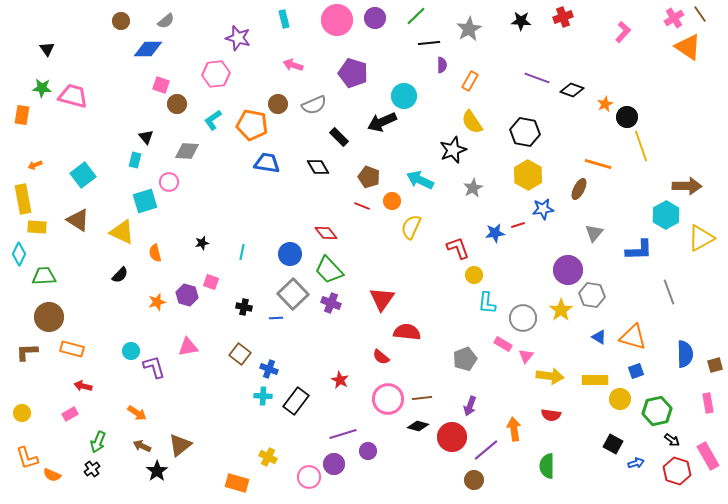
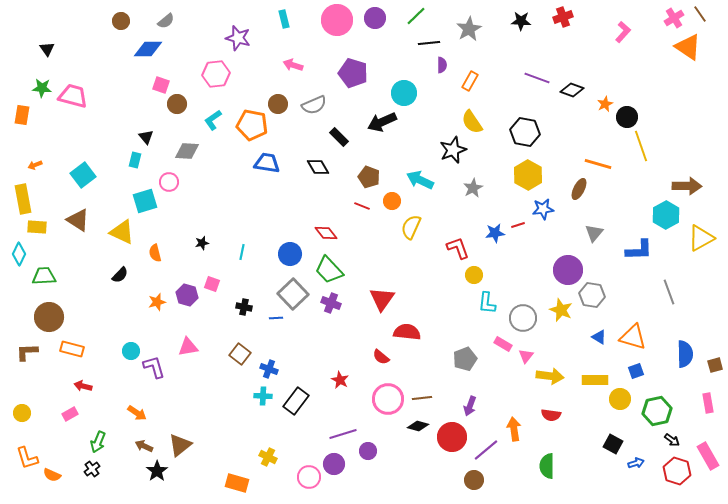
cyan circle at (404, 96): moved 3 px up
pink square at (211, 282): moved 1 px right, 2 px down
yellow star at (561, 310): rotated 15 degrees counterclockwise
brown arrow at (142, 446): moved 2 px right
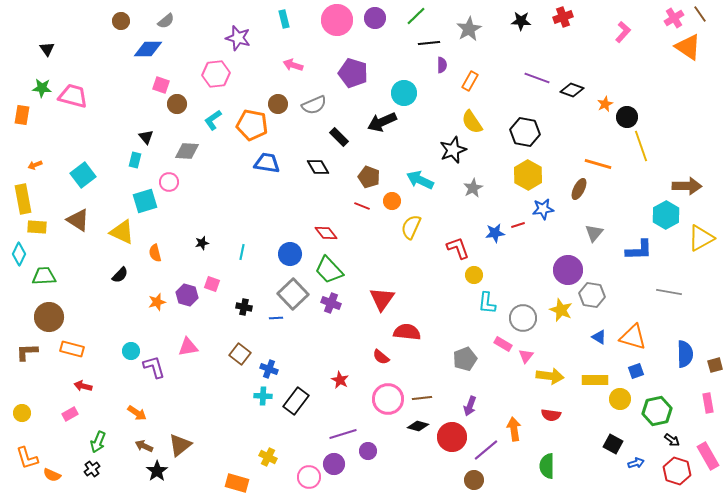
gray line at (669, 292): rotated 60 degrees counterclockwise
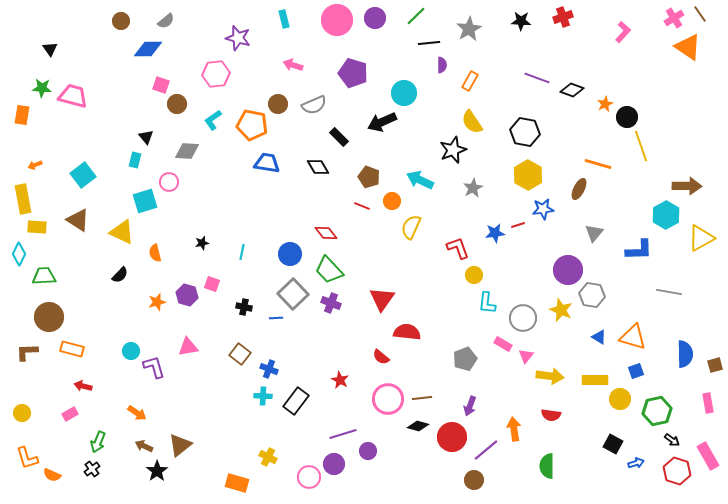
black triangle at (47, 49): moved 3 px right
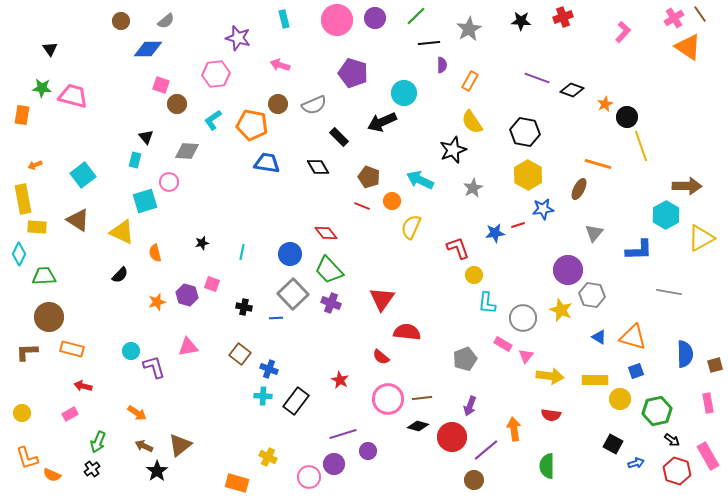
pink arrow at (293, 65): moved 13 px left
